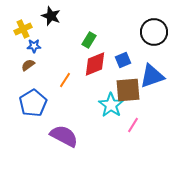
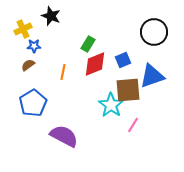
green rectangle: moved 1 px left, 4 px down
orange line: moved 2 px left, 8 px up; rotated 21 degrees counterclockwise
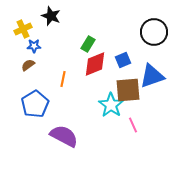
orange line: moved 7 px down
blue pentagon: moved 2 px right, 1 px down
pink line: rotated 56 degrees counterclockwise
